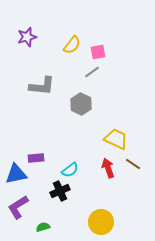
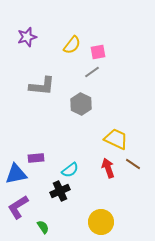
green semicircle: rotated 72 degrees clockwise
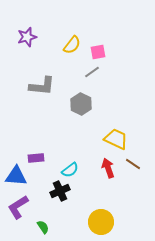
blue triangle: moved 2 px down; rotated 15 degrees clockwise
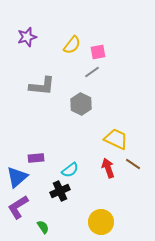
blue triangle: moved 1 px right, 1 px down; rotated 45 degrees counterclockwise
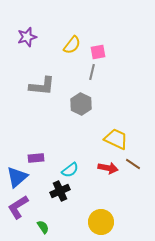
gray line: rotated 42 degrees counterclockwise
red arrow: rotated 120 degrees clockwise
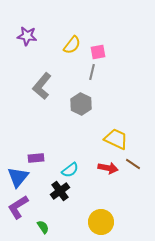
purple star: moved 1 px up; rotated 24 degrees clockwise
gray L-shape: rotated 124 degrees clockwise
blue triangle: moved 1 px right; rotated 10 degrees counterclockwise
black cross: rotated 12 degrees counterclockwise
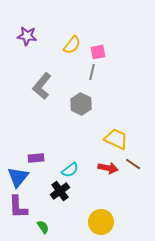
purple L-shape: rotated 60 degrees counterclockwise
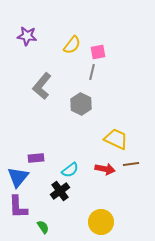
brown line: moved 2 px left; rotated 42 degrees counterclockwise
red arrow: moved 3 px left, 1 px down
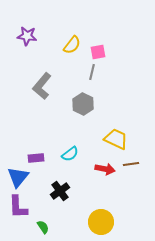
gray hexagon: moved 2 px right
cyan semicircle: moved 16 px up
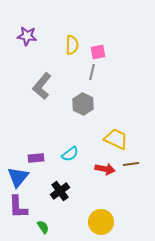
yellow semicircle: rotated 36 degrees counterclockwise
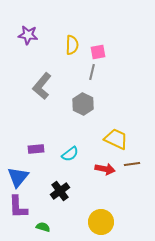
purple star: moved 1 px right, 1 px up
purple rectangle: moved 9 px up
brown line: moved 1 px right
green semicircle: rotated 40 degrees counterclockwise
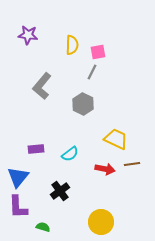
gray line: rotated 14 degrees clockwise
